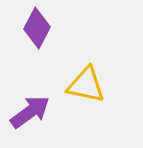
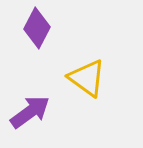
yellow triangle: moved 1 px right, 7 px up; rotated 24 degrees clockwise
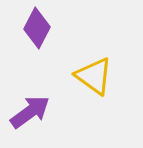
yellow triangle: moved 7 px right, 2 px up
